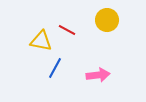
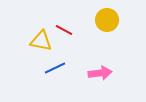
red line: moved 3 px left
blue line: rotated 35 degrees clockwise
pink arrow: moved 2 px right, 2 px up
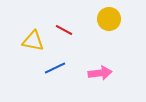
yellow circle: moved 2 px right, 1 px up
yellow triangle: moved 8 px left
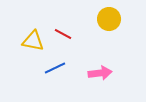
red line: moved 1 px left, 4 px down
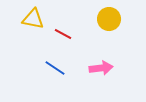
yellow triangle: moved 22 px up
blue line: rotated 60 degrees clockwise
pink arrow: moved 1 px right, 5 px up
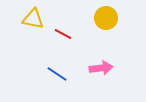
yellow circle: moved 3 px left, 1 px up
blue line: moved 2 px right, 6 px down
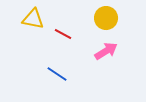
pink arrow: moved 5 px right, 17 px up; rotated 25 degrees counterclockwise
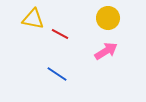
yellow circle: moved 2 px right
red line: moved 3 px left
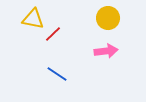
red line: moved 7 px left; rotated 72 degrees counterclockwise
pink arrow: rotated 25 degrees clockwise
